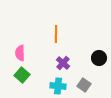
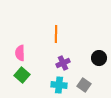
purple cross: rotated 24 degrees clockwise
cyan cross: moved 1 px right, 1 px up
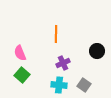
pink semicircle: rotated 21 degrees counterclockwise
black circle: moved 2 px left, 7 px up
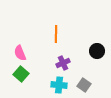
green square: moved 1 px left, 1 px up
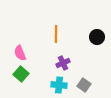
black circle: moved 14 px up
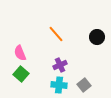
orange line: rotated 42 degrees counterclockwise
purple cross: moved 3 px left, 2 px down
gray square: rotated 16 degrees clockwise
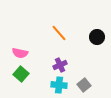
orange line: moved 3 px right, 1 px up
pink semicircle: rotated 56 degrees counterclockwise
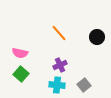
cyan cross: moved 2 px left
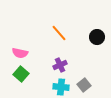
cyan cross: moved 4 px right, 2 px down
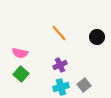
cyan cross: rotated 21 degrees counterclockwise
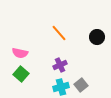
gray square: moved 3 px left
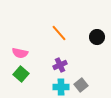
cyan cross: rotated 14 degrees clockwise
